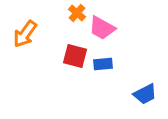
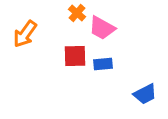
red square: rotated 15 degrees counterclockwise
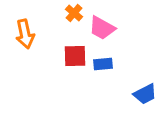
orange cross: moved 3 px left
orange arrow: rotated 48 degrees counterclockwise
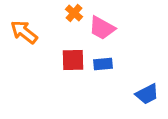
orange arrow: moved 1 px left, 2 px up; rotated 140 degrees clockwise
red square: moved 2 px left, 4 px down
blue trapezoid: moved 2 px right
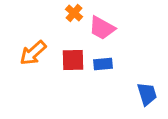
orange arrow: moved 9 px right, 21 px down; rotated 80 degrees counterclockwise
blue trapezoid: rotated 80 degrees counterclockwise
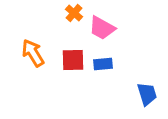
orange arrow: rotated 100 degrees clockwise
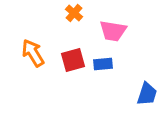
pink trapezoid: moved 11 px right, 3 px down; rotated 20 degrees counterclockwise
red square: rotated 15 degrees counterclockwise
blue trapezoid: rotated 35 degrees clockwise
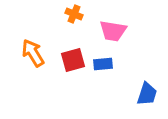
orange cross: moved 1 px down; rotated 18 degrees counterclockwise
